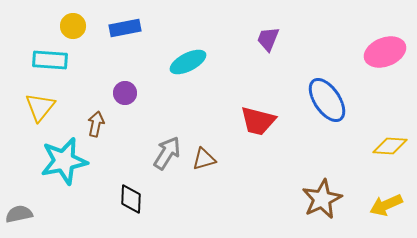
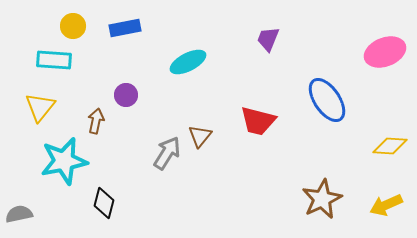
cyan rectangle: moved 4 px right
purple circle: moved 1 px right, 2 px down
brown arrow: moved 3 px up
brown triangle: moved 4 px left, 23 px up; rotated 35 degrees counterclockwise
black diamond: moved 27 px left, 4 px down; rotated 12 degrees clockwise
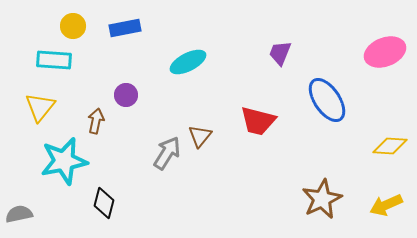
purple trapezoid: moved 12 px right, 14 px down
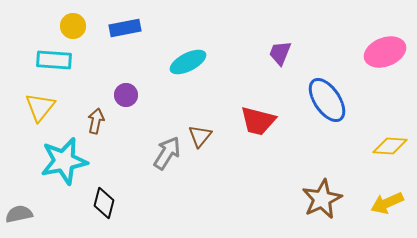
yellow arrow: moved 1 px right, 2 px up
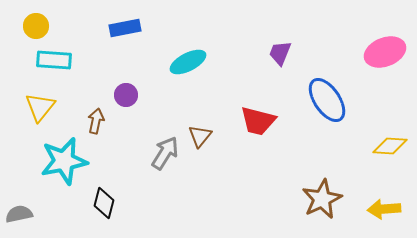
yellow circle: moved 37 px left
gray arrow: moved 2 px left
yellow arrow: moved 3 px left, 6 px down; rotated 20 degrees clockwise
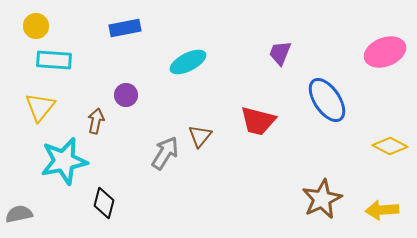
yellow diamond: rotated 24 degrees clockwise
yellow arrow: moved 2 px left, 1 px down
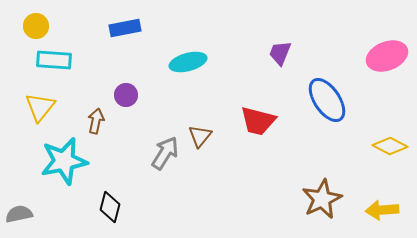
pink ellipse: moved 2 px right, 4 px down
cyan ellipse: rotated 12 degrees clockwise
black diamond: moved 6 px right, 4 px down
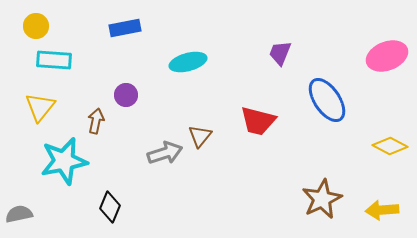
gray arrow: rotated 40 degrees clockwise
black diamond: rotated 8 degrees clockwise
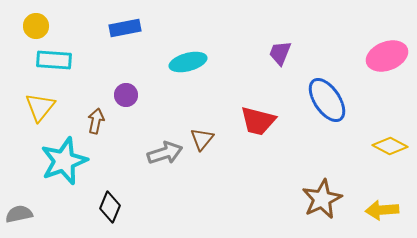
brown triangle: moved 2 px right, 3 px down
cyan star: rotated 9 degrees counterclockwise
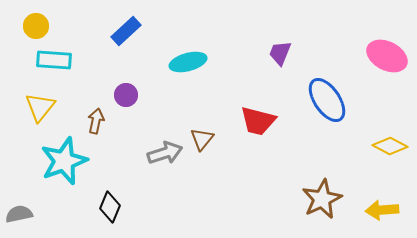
blue rectangle: moved 1 px right, 3 px down; rotated 32 degrees counterclockwise
pink ellipse: rotated 48 degrees clockwise
